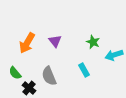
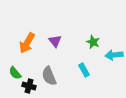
cyan arrow: rotated 12 degrees clockwise
black cross: moved 2 px up; rotated 24 degrees counterclockwise
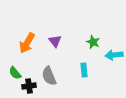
cyan rectangle: rotated 24 degrees clockwise
black cross: rotated 24 degrees counterclockwise
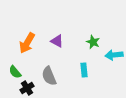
purple triangle: moved 2 px right; rotated 24 degrees counterclockwise
green semicircle: moved 1 px up
black cross: moved 2 px left, 2 px down; rotated 24 degrees counterclockwise
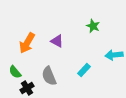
green star: moved 16 px up
cyan rectangle: rotated 48 degrees clockwise
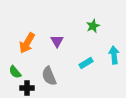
green star: rotated 24 degrees clockwise
purple triangle: rotated 32 degrees clockwise
cyan arrow: rotated 90 degrees clockwise
cyan rectangle: moved 2 px right, 7 px up; rotated 16 degrees clockwise
black cross: rotated 32 degrees clockwise
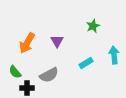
gray semicircle: moved 1 px up; rotated 96 degrees counterclockwise
